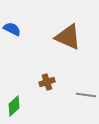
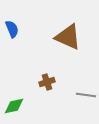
blue semicircle: rotated 42 degrees clockwise
green diamond: rotated 30 degrees clockwise
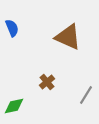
blue semicircle: moved 1 px up
brown cross: rotated 21 degrees counterclockwise
gray line: rotated 66 degrees counterclockwise
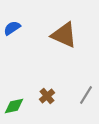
blue semicircle: rotated 102 degrees counterclockwise
brown triangle: moved 4 px left, 2 px up
brown cross: moved 14 px down
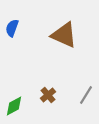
blue semicircle: rotated 36 degrees counterclockwise
brown cross: moved 1 px right, 1 px up
green diamond: rotated 15 degrees counterclockwise
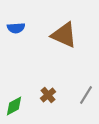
blue semicircle: moved 4 px right; rotated 114 degrees counterclockwise
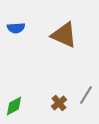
brown cross: moved 11 px right, 8 px down
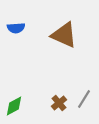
gray line: moved 2 px left, 4 px down
